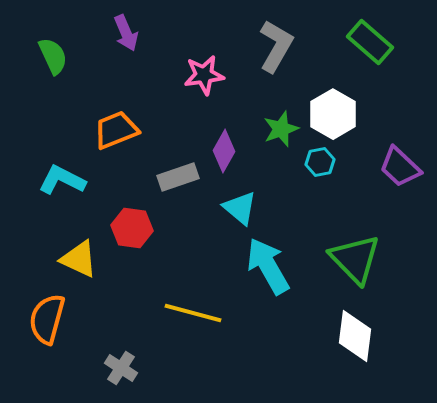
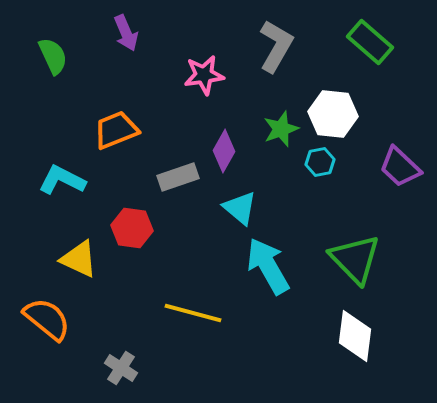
white hexagon: rotated 24 degrees counterclockwise
orange semicircle: rotated 114 degrees clockwise
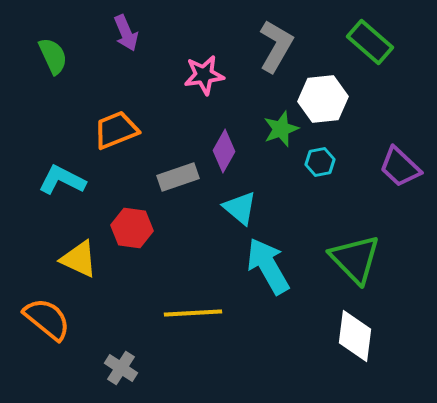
white hexagon: moved 10 px left, 15 px up; rotated 12 degrees counterclockwise
yellow line: rotated 18 degrees counterclockwise
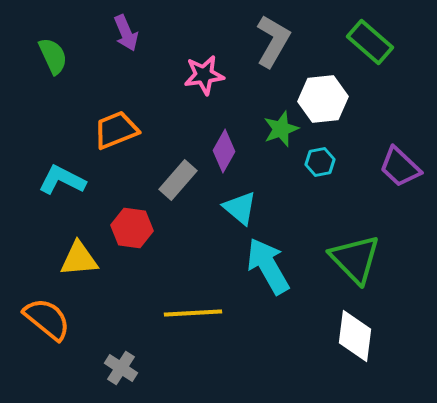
gray L-shape: moved 3 px left, 5 px up
gray rectangle: moved 3 px down; rotated 30 degrees counterclockwise
yellow triangle: rotated 30 degrees counterclockwise
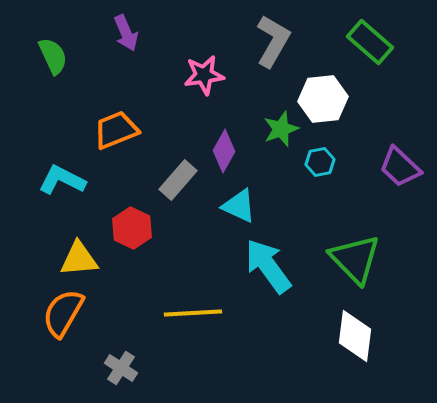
cyan triangle: moved 1 px left, 2 px up; rotated 15 degrees counterclockwise
red hexagon: rotated 18 degrees clockwise
cyan arrow: rotated 6 degrees counterclockwise
orange semicircle: moved 16 px right, 6 px up; rotated 99 degrees counterclockwise
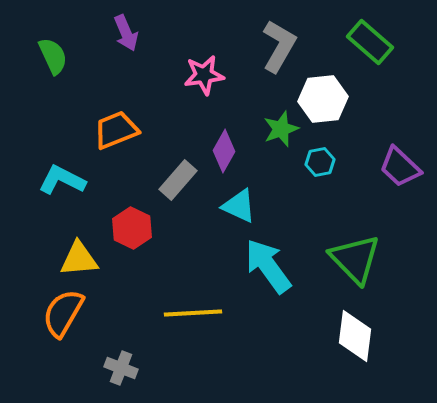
gray L-shape: moved 6 px right, 5 px down
gray cross: rotated 12 degrees counterclockwise
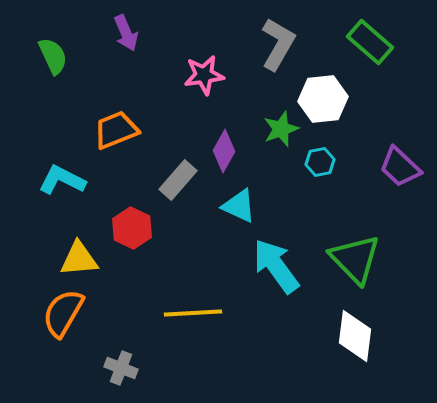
gray L-shape: moved 1 px left, 2 px up
cyan arrow: moved 8 px right
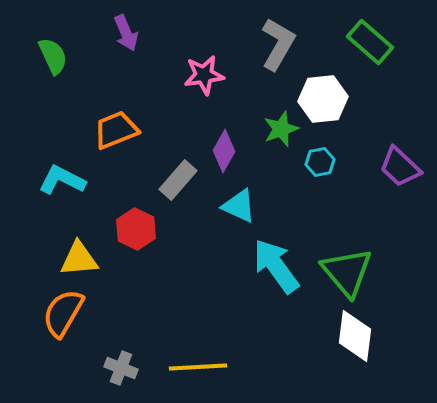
red hexagon: moved 4 px right, 1 px down
green triangle: moved 8 px left, 13 px down; rotated 4 degrees clockwise
yellow line: moved 5 px right, 54 px down
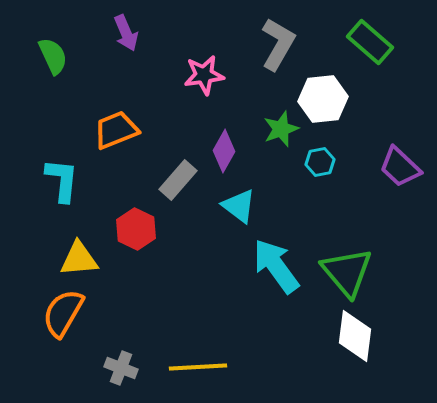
cyan L-shape: rotated 69 degrees clockwise
cyan triangle: rotated 12 degrees clockwise
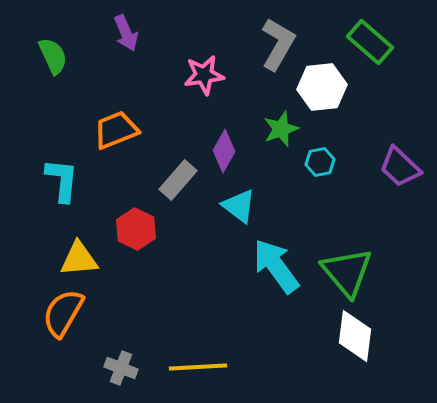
white hexagon: moved 1 px left, 12 px up
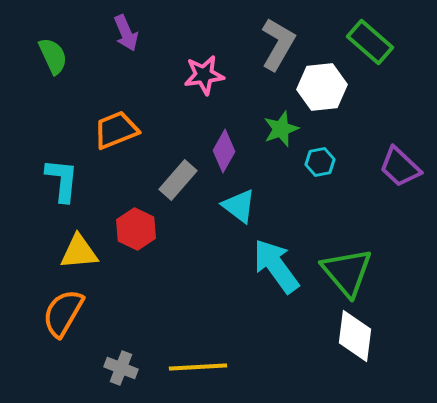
yellow triangle: moved 7 px up
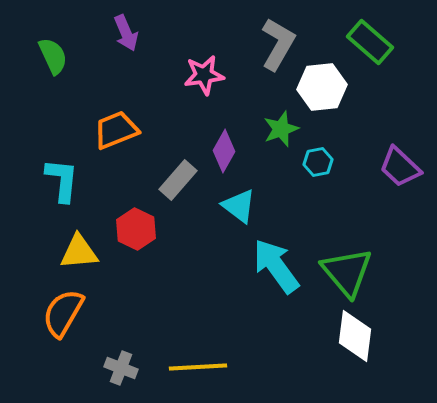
cyan hexagon: moved 2 px left
